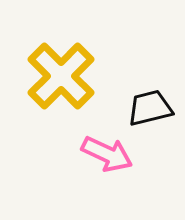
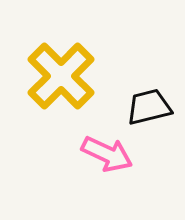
black trapezoid: moved 1 px left, 1 px up
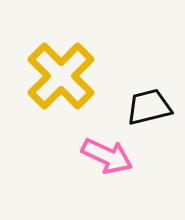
pink arrow: moved 2 px down
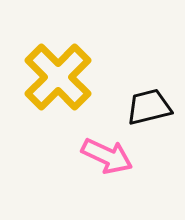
yellow cross: moved 3 px left, 1 px down
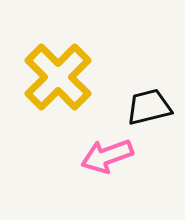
pink arrow: rotated 135 degrees clockwise
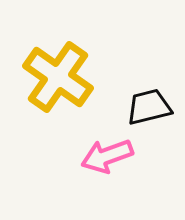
yellow cross: rotated 10 degrees counterclockwise
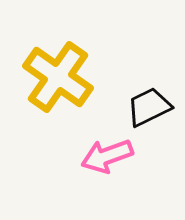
black trapezoid: rotated 12 degrees counterclockwise
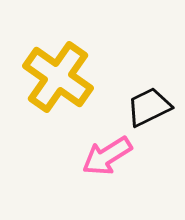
pink arrow: rotated 12 degrees counterclockwise
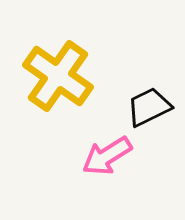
yellow cross: moved 1 px up
